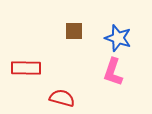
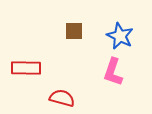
blue star: moved 2 px right, 2 px up; rotated 8 degrees clockwise
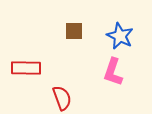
red semicircle: rotated 55 degrees clockwise
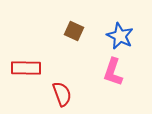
brown square: rotated 24 degrees clockwise
red semicircle: moved 4 px up
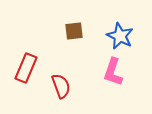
brown square: rotated 30 degrees counterclockwise
red rectangle: rotated 68 degrees counterclockwise
red semicircle: moved 1 px left, 8 px up
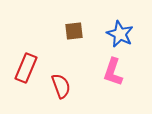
blue star: moved 2 px up
